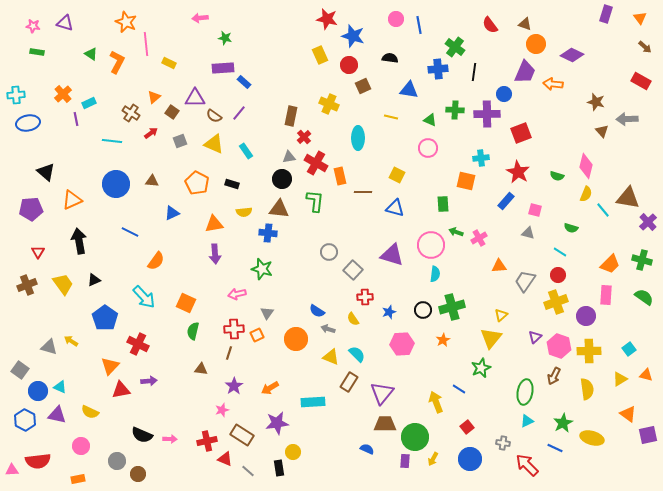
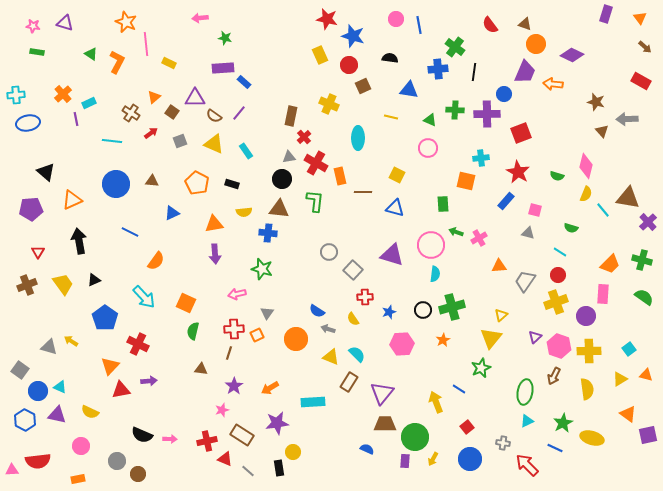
pink rectangle at (606, 295): moved 3 px left, 1 px up
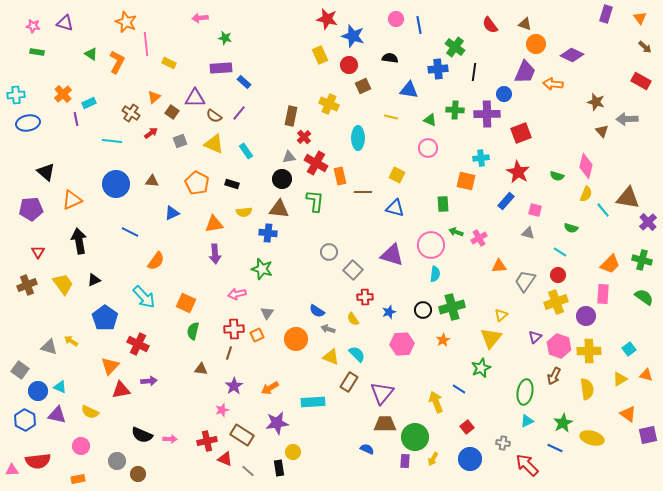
purple rectangle at (223, 68): moved 2 px left
